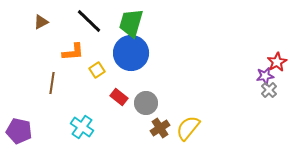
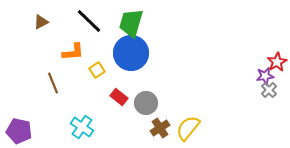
brown line: moved 1 px right; rotated 30 degrees counterclockwise
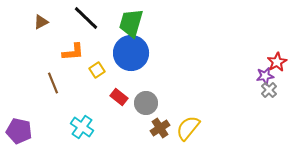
black line: moved 3 px left, 3 px up
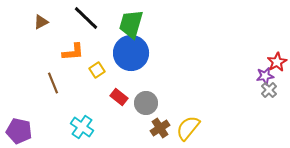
green trapezoid: moved 1 px down
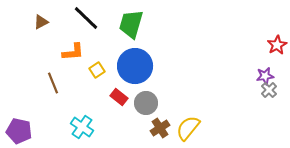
blue circle: moved 4 px right, 13 px down
red star: moved 17 px up
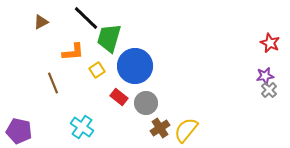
green trapezoid: moved 22 px left, 14 px down
red star: moved 7 px left, 2 px up; rotated 18 degrees counterclockwise
yellow semicircle: moved 2 px left, 2 px down
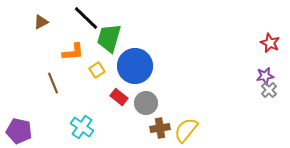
brown cross: rotated 24 degrees clockwise
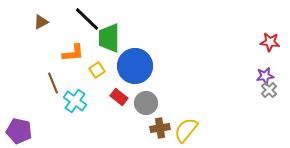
black line: moved 1 px right, 1 px down
green trapezoid: rotated 16 degrees counterclockwise
red star: moved 1 px up; rotated 18 degrees counterclockwise
orange L-shape: moved 1 px down
cyan cross: moved 7 px left, 26 px up
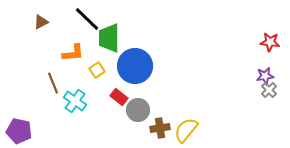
gray circle: moved 8 px left, 7 px down
